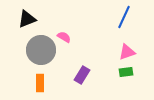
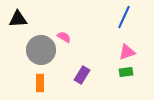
black triangle: moved 9 px left; rotated 18 degrees clockwise
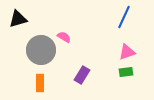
black triangle: rotated 12 degrees counterclockwise
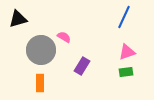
purple rectangle: moved 9 px up
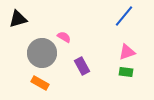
blue line: moved 1 px up; rotated 15 degrees clockwise
gray circle: moved 1 px right, 3 px down
purple rectangle: rotated 60 degrees counterclockwise
green rectangle: rotated 16 degrees clockwise
orange rectangle: rotated 60 degrees counterclockwise
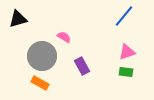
gray circle: moved 3 px down
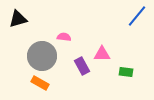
blue line: moved 13 px right
pink semicircle: rotated 24 degrees counterclockwise
pink triangle: moved 25 px left, 2 px down; rotated 18 degrees clockwise
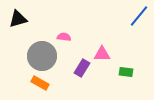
blue line: moved 2 px right
purple rectangle: moved 2 px down; rotated 60 degrees clockwise
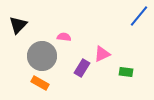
black triangle: moved 6 px down; rotated 30 degrees counterclockwise
pink triangle: rotated 24 degrees counterclockwise
